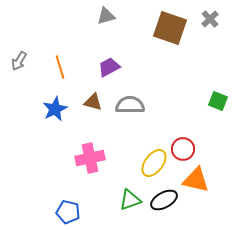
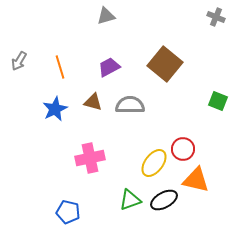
gray cross: moved 6 px right, 2 px up; rotated 24 degrees counterclockwise
brown square: moved 5 px left, 36 px down; rotated 20 degrees clockwise
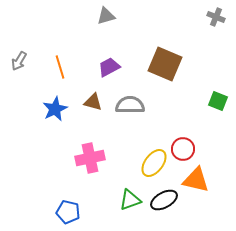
brown square: rotated 16 degrees counterclockwise
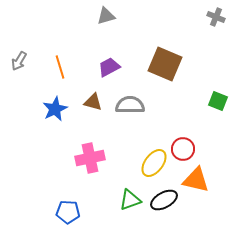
blue pentagon: rotated 10 degrees counterclockwise
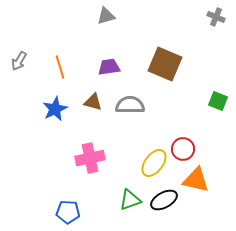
purple trapezoid: rotated 20 degrees clockwise
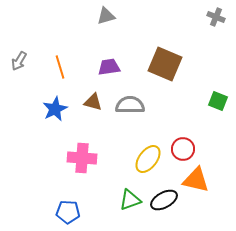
pink cross: moved 8 px left; rotated 16 degrees clockwise
yellow ellipse: moved 6 px left, 4 px up
